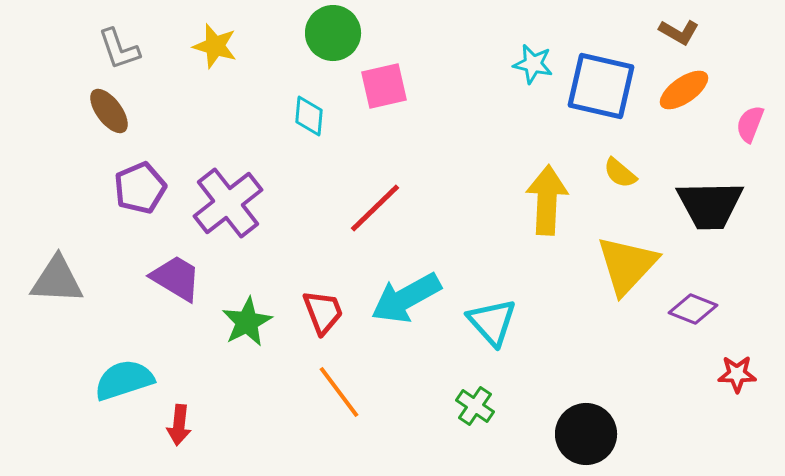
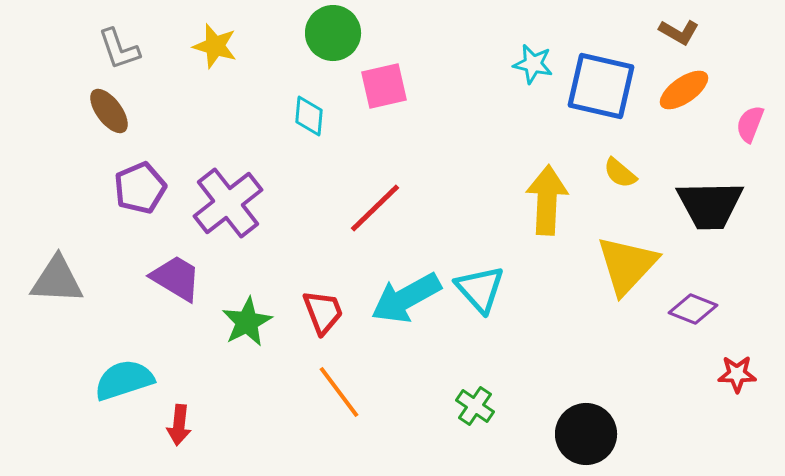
cyan triangle: moved 12 px left, 33 px up
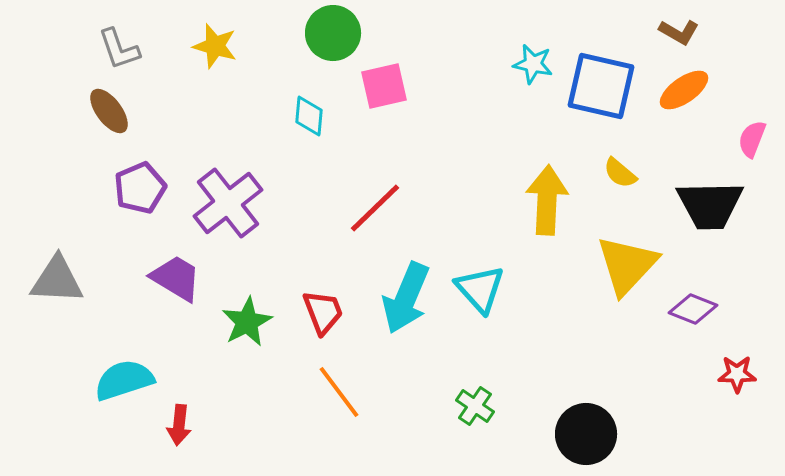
pink semicircle: moved 2 px right, 15 px down
cyan arrow: rotated 38 degrees counterclockwise
